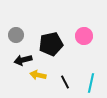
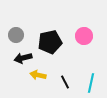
black pentagon: moved 1 px left, 2 px up
black arrow: moved 2 px up
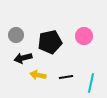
black line: moved 1 px right, 5 px up; rotated 72 degrees counterclockwise
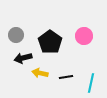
black pentagon: rotated 25 degrees counterclockwise
yellow arrow: moved 2 px right, 2 px up
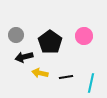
black arrow: moved 1 px right, 1 px up
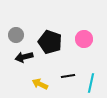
pink circle: moved 3 px down
black pentagon: rotated 15 degrees counterclockwise
yellow arrow: moved 11 px down; rotated 14 degrees clockwise
black line: moved 2 px right, 1 px up
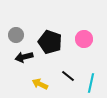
black line: rotated 48 degrees clockwise
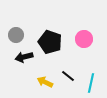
yellow arrow: moved 5 px right, 2 px up
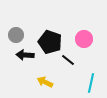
black arrow: moved 1 px right, 2 px up; rotated 18 degrees clockwise
black line: moved 16 px up
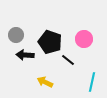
cyan line: moved 1 px right, 1 px up
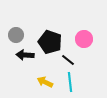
cyan line: moved 22 px left; rotated 18 degrees counterclockwise
